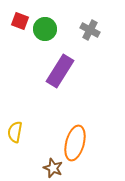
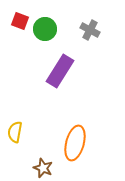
brown star: moved 10 px left
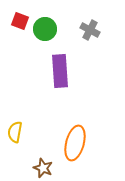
purple rectangle: rotated 36 degrees counterclockwise
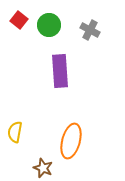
red square: moved 1 px left, 1 px up; rotated 18 degrees clockwise
green circle: moved 4 px right, 4 px up
orange ellipse: moved 4 px left, 2 px up
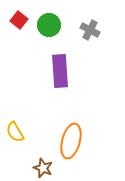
yellow semicircle: rotated 40 degrees counterclockwise
